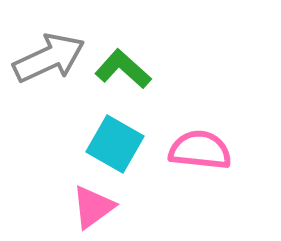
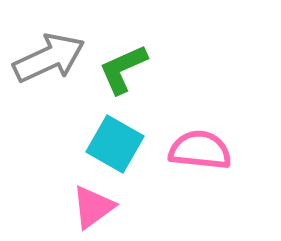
green L-shape: rotated 66 degrees counterclockwise
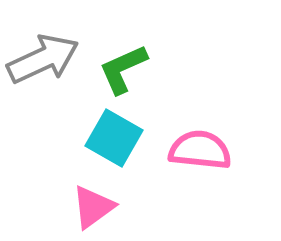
gray arrow: moved 6 px left, 1 px down
cyan square: moved 1 px left, 6 px up
